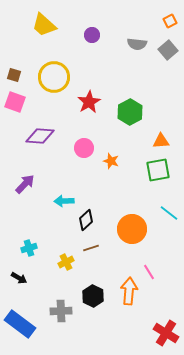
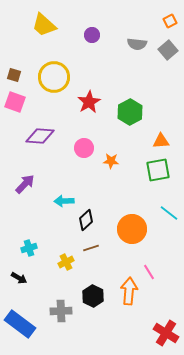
orange star: rotated 14 degrees counterclockwise
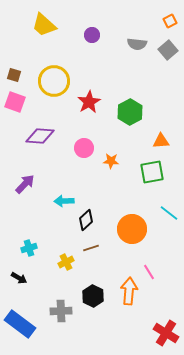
yellow circle: moved 4 px down
green square: moved 6 px left, 2 px down
